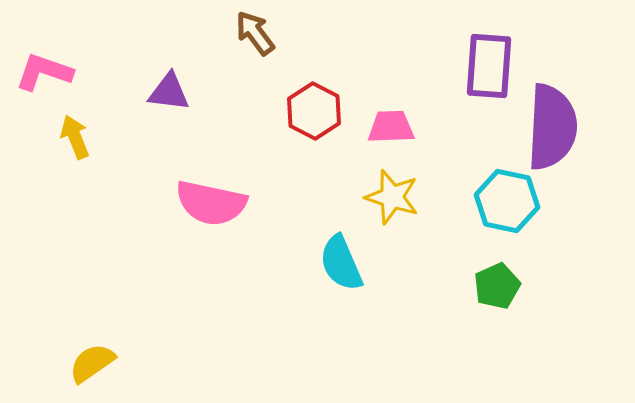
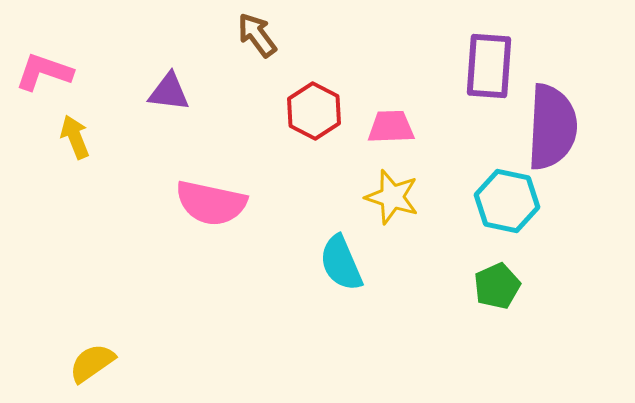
brown arrow: moved 2 px right, 2 px down
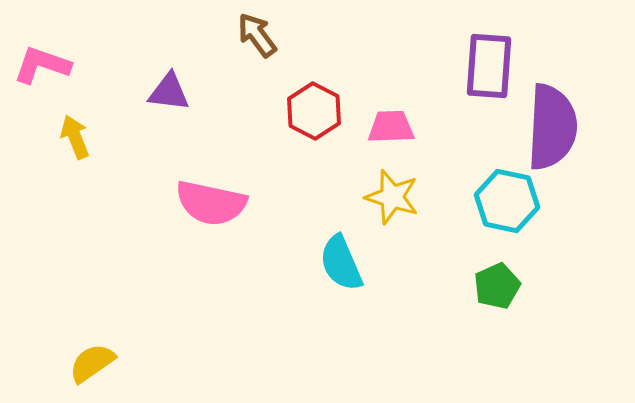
pink L-shape: moved 2 px left, 7 px up
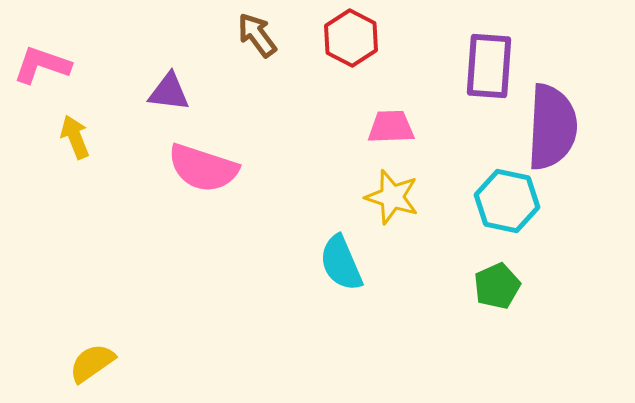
red hexagon: moved 37 px right, 73 px up
pink semicircle: moved 8 px left, 35 px up; rotated 6 degrees clockwise
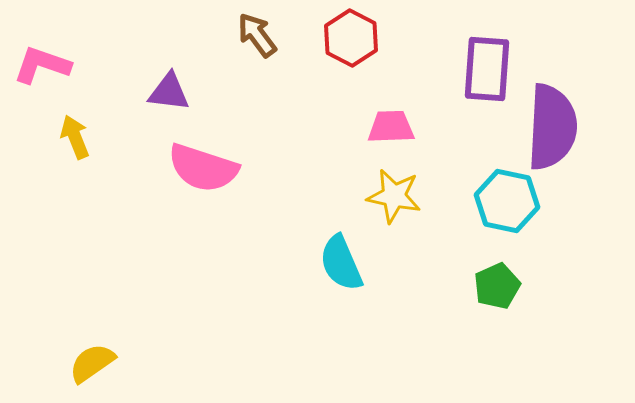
purple rectangle: moved 2 px left, 3 px down
yellow star: moved 2 px right, 1 px up; rotated 6 degrees counterclockwise
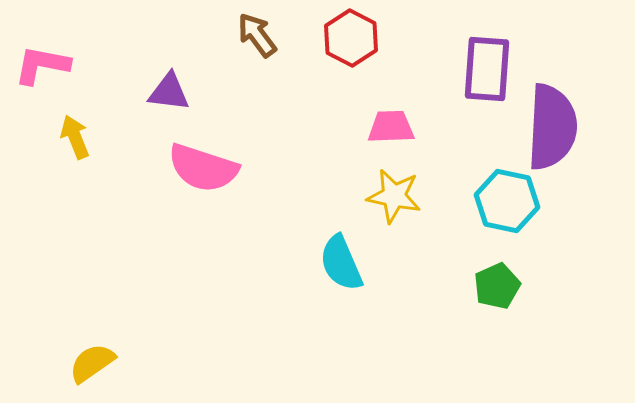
pink L-shape: rotated 8 degrees counterclockwise
